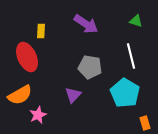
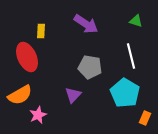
orange rectangle: moved 5 px up; rotated 40 degrees clockwise
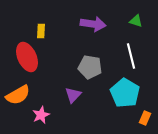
purple arrow: moved 7 px right; rotated 25 degrees counterclockwise
orange semicircle: moved 2 px left
pink star: moved 3 px right
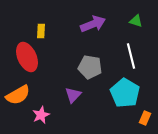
purple arrow: rotated 30 degrees counterclockwise
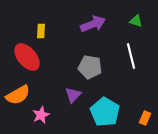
red ellipse: rotated 16 degrees counterclockwise
cyan pentagon: moved 20 px left, 19 px down
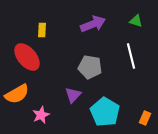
yellow rectangle: moved 1 px right, 1 px up
orange semicircle: moved 1 px left, 1 px up
